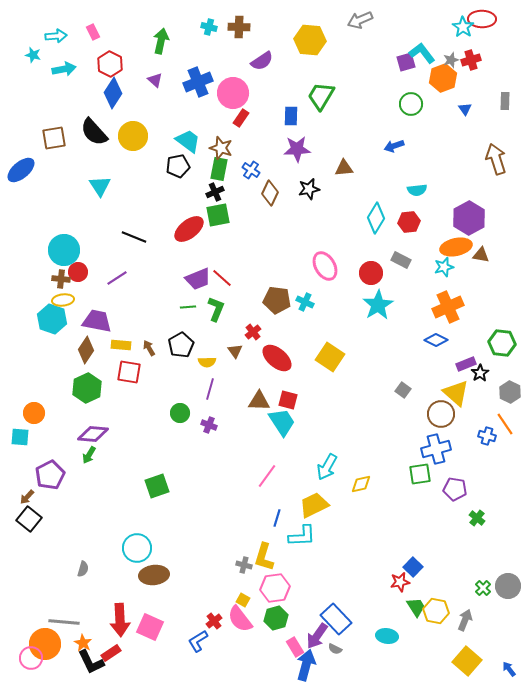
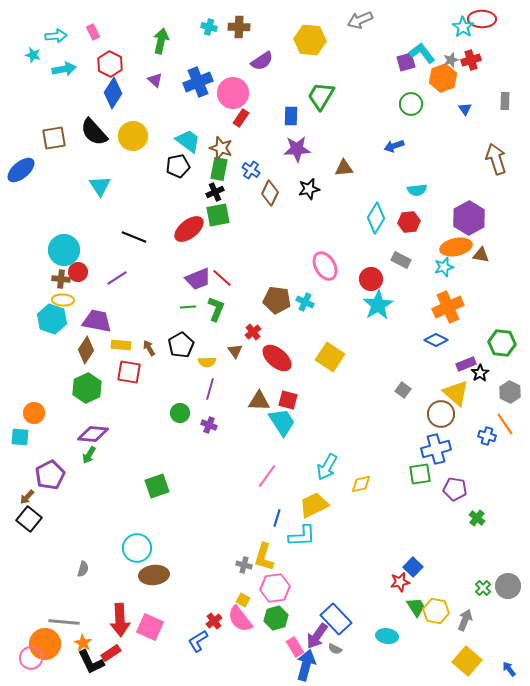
red circle at (371, 273): moved 6 px down
yellow ellipse at (63, 300): rotated 10 degrees clockwise
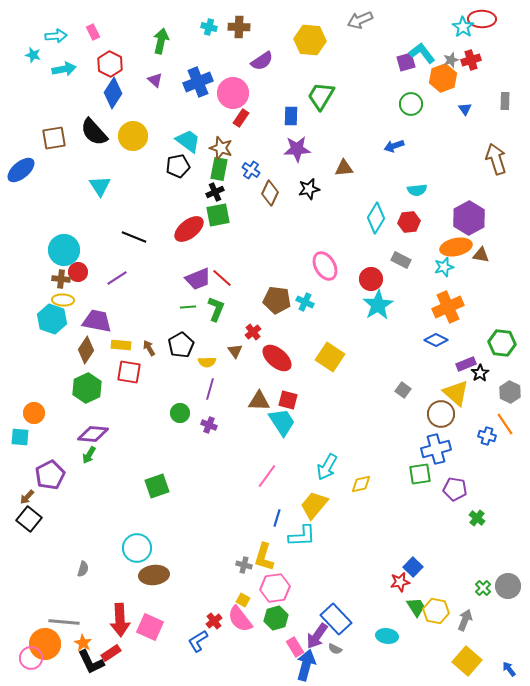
yellow trapezoid at (314, 505): rotated 24 degrees counterclockwise
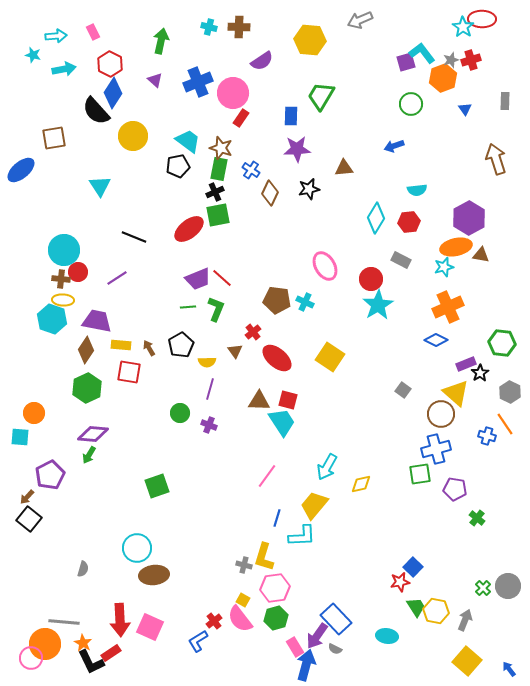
black semicircle at (94, 132): moved 2 px right, 21 px up
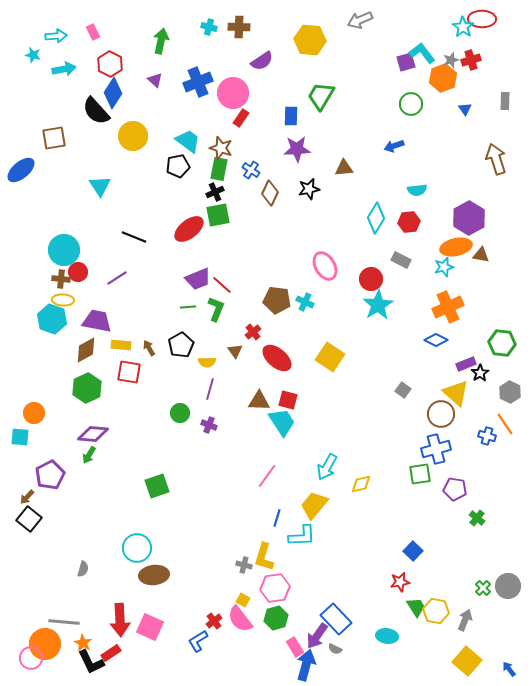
red line at (222, 278): moved 7 px down
brown diamond at (86, 350): rotated 28 degrees clockwise
blue square at (413, 567): moved 16 px up
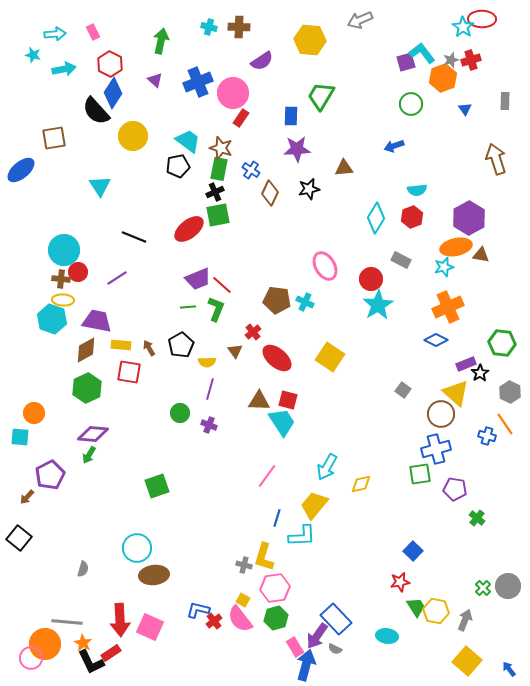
cyan arrow at (56, 36): moved 1 px left, 2 px up
red hexagon at (409, 222): moved 3 px right, 5 px up; rotated 15 degrees counterclockwise
black square at (29, 519): moved 10 px left, 19 px down
gray line at (64, 622): moved 3 px right
blue L-shape at (198, 641): moved 31 px up; rotated 45 degrees clockwise
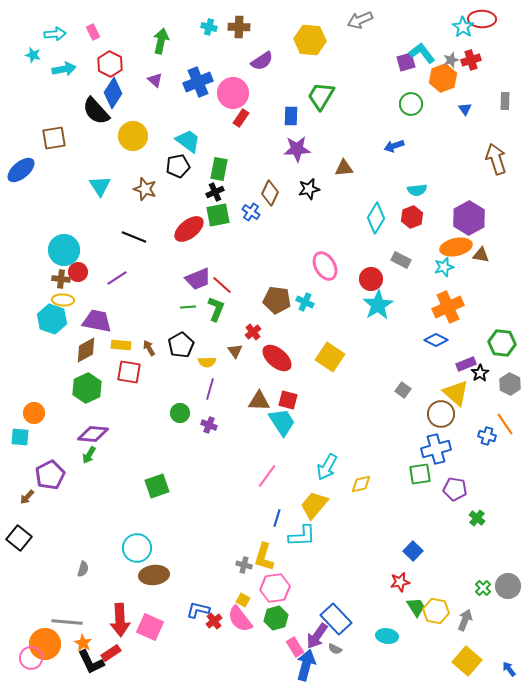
brown star at (221, 148): moved 76 px left, 41 px down
blue cross at (251, 170): moved 42 px down
gray hexagon at (510, 392): moved 8 px up
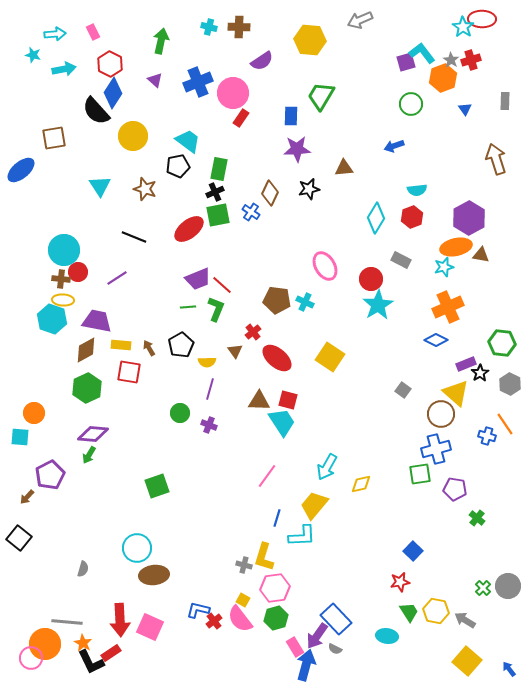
gray star at (451, 60): rotated 21 degrees counterclockwise
green trapezoid at (416, 607): moved 7 px left, 5 px down
gray arrow at (465, 620): rotated 80 degrees counterclockwise
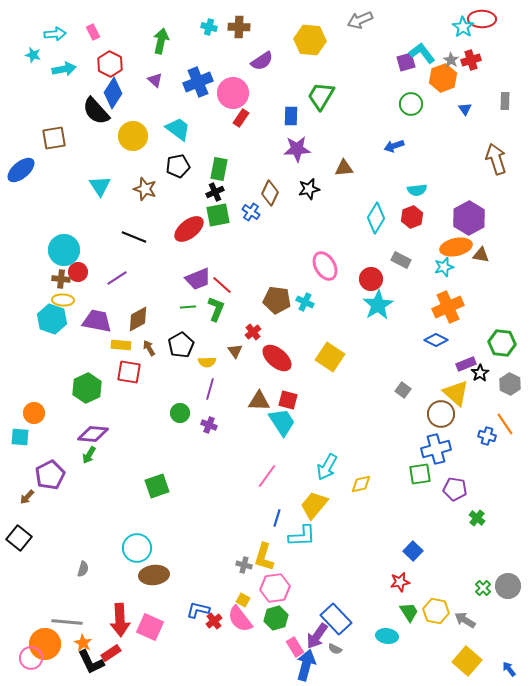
cyan trapezoid at (188, 141): moved 10 px left, 12 px up
brown diamond at (86, 350): moved 52 px right, 31 px up
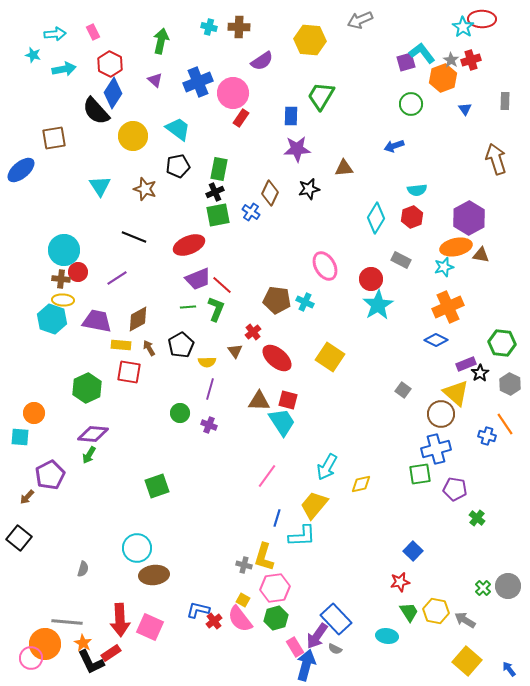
red ellipse at (189, 229): moved 16 px down; rotated 16 degrees clockwise
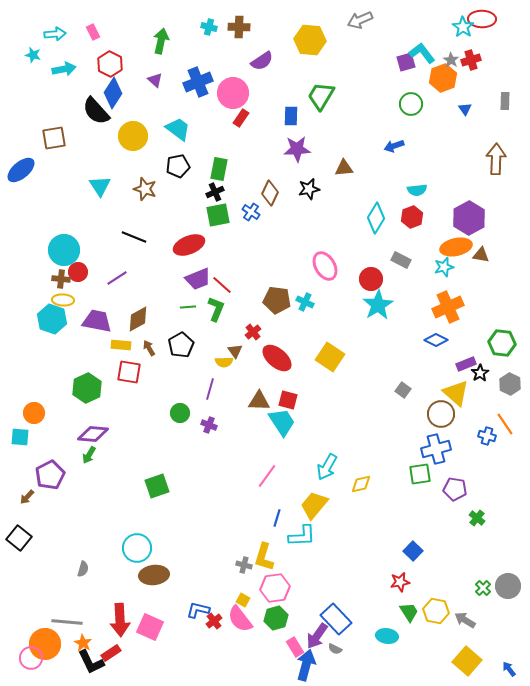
brown arrow at (496, 159): rotated 20 degrees clockwise
yellow semicircle at (207, 362): moved 17 px right
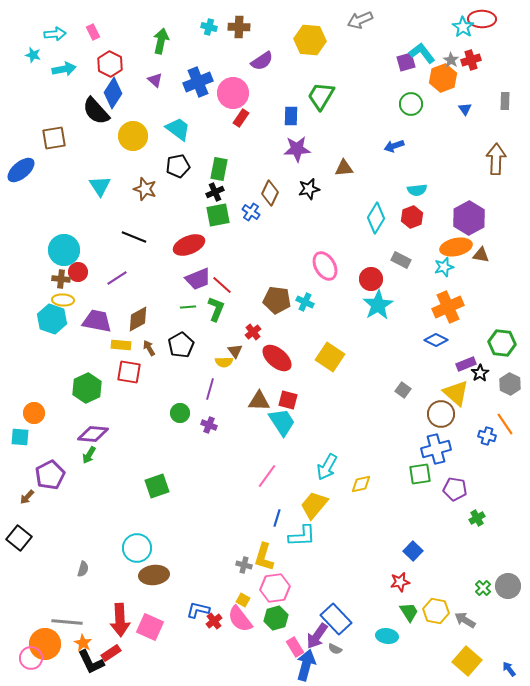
green cross at (477, 518): rotated 21 degrees clockwise
